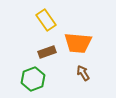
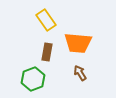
brown rectangle: rotated 60 degrees counterclockwise
brown arrow: moved 3 px left
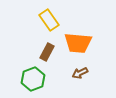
yellow rectangle: moved 3 px right
brown rectangle: rotated 18 degrees clockwise
brown arrow: rotated 84 degrees counterclockwise
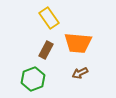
yellow rectangle: moved 2 px up
brown rectangle: moved 1 px left, 2 px up
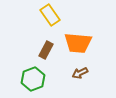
yellow rectangle: moved 1 px right, 3 px up
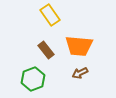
orange trapezoid: moved 1 px right, 3 px down
brown rectangle: rotated 66 degrees counterclockwise
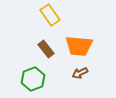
brown rectangle: moved 1 px up
